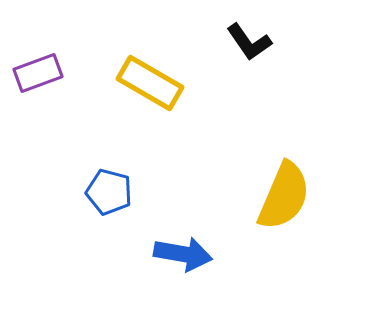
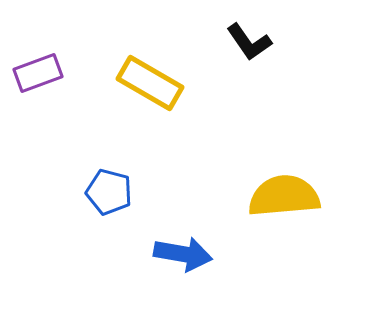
yellow semicircle: rotated 118 degrees counterclockwise
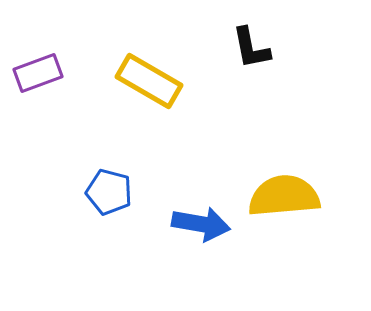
black L-shape: moved 2 px right, 6 px down; rotated 24 degrees clockwise
yellow rectangle: moved 1 px left, 2 px up
blue arrow: moved 18 px right, 30 px up
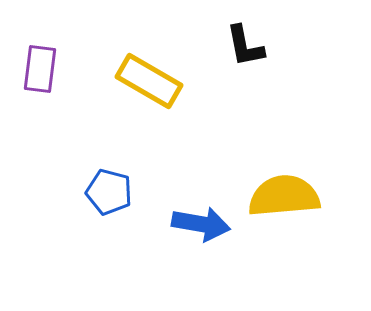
black L-shape: moved 6 px left, 2 px up
purple rectangle: moved 2 px right, 4 px up; rotated 63 degrees counterclockwise
